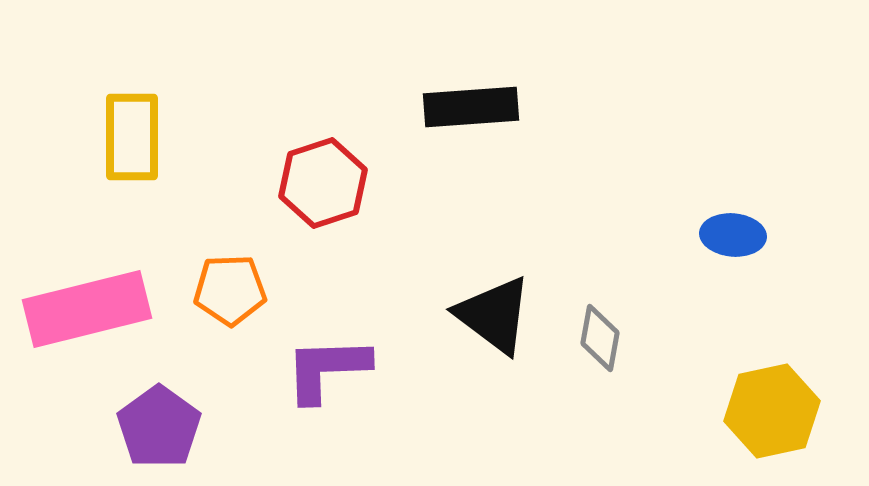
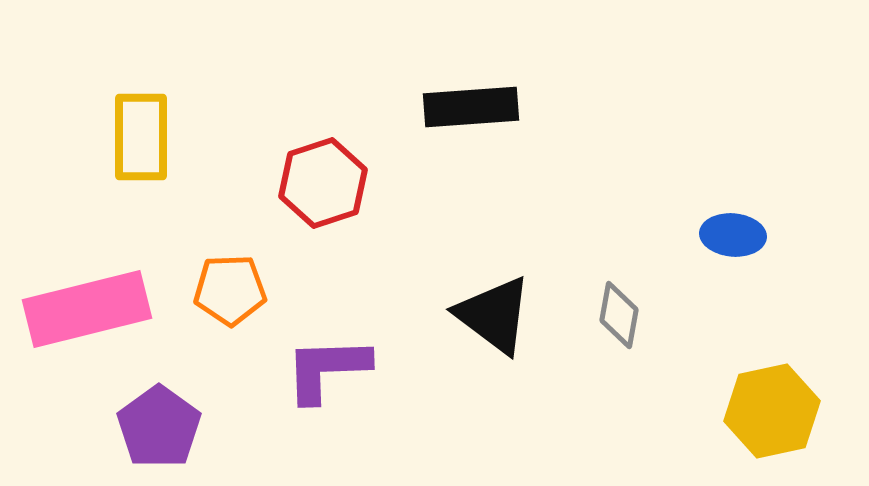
yellow rectangle: moved 9 px right
gray diamond: moved 19 px right, 23 px up
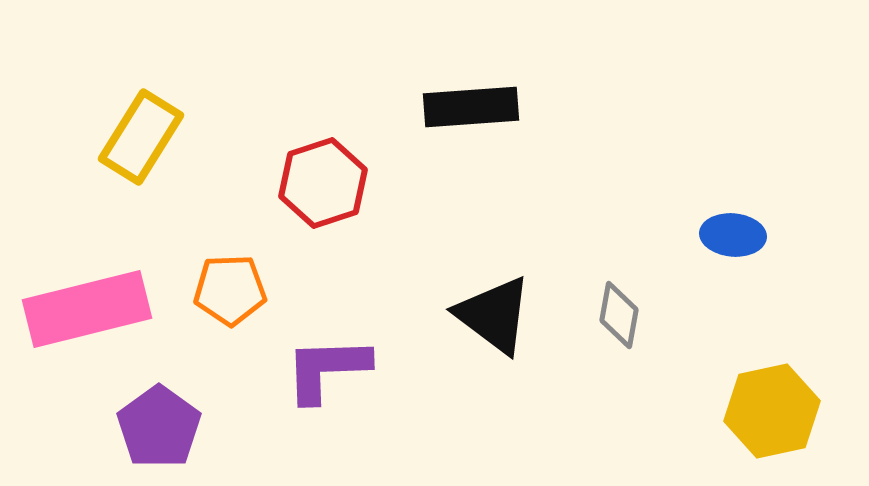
yellow rectangle: rotated 32 degrees clockwise
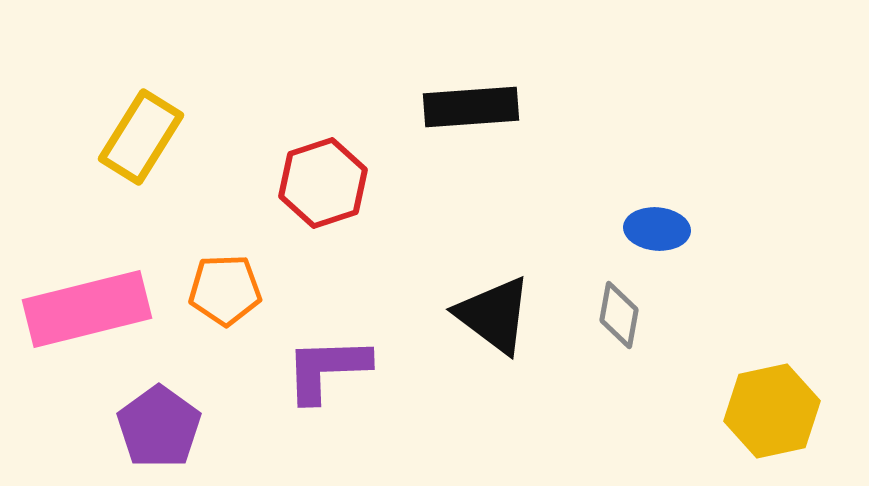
blue ellipse: moved 76 px left, 6 px up
orange pentagon: moved 5 px left
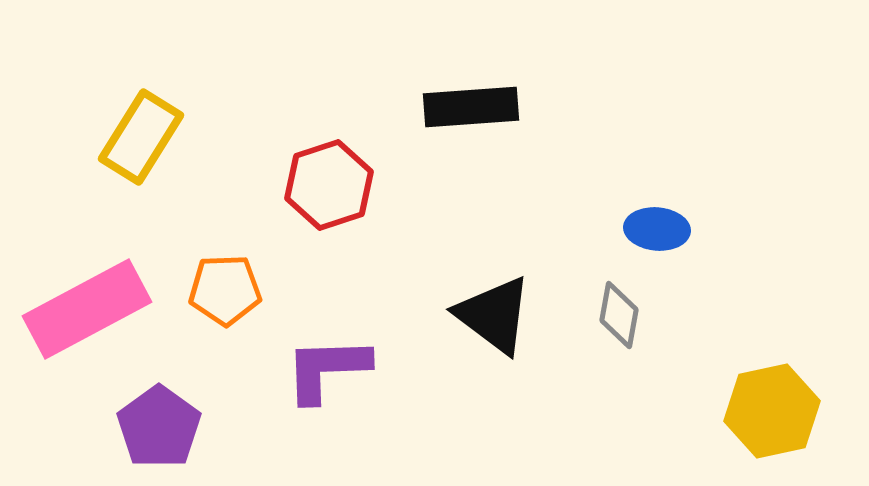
red hexagon: moved 6 px right, 2 px down
pink rectangle: rotated 14 degrees counterclockwise
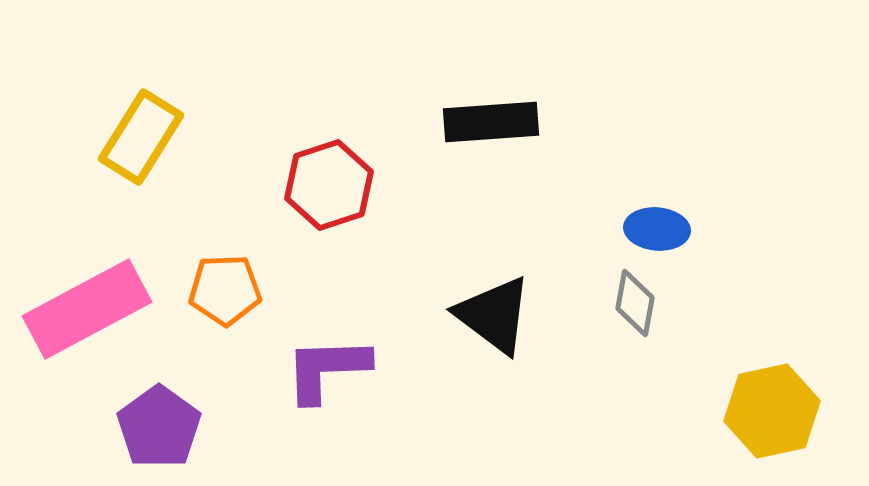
black rectangle: moved 20 px right, 15 px down
gray diamond: moved 16 px right, 12 px up
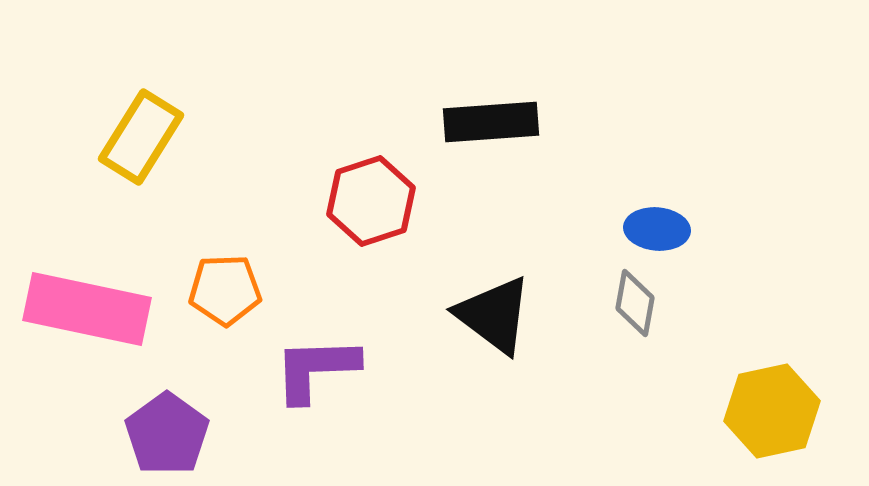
red hexagon: moved 42 px right, 16 px down
pink rectangle: rotated 40 degrees clockwise
purple L-shape: moved 11 px left
purple pentagon: moved 8 px right, 7 px down
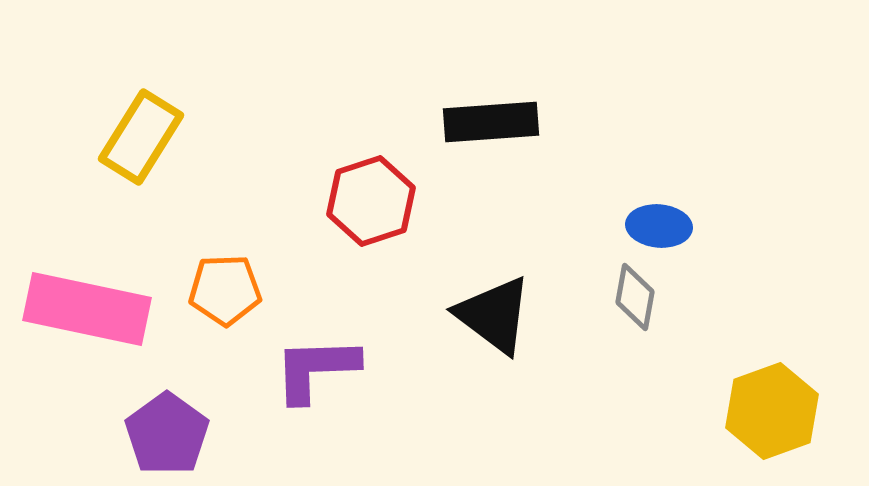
blue ellipse: moved 2 px right, 3 px up
gray diamond: moved 6 px up
yellow hexagon: rotated 8 degrees counterclockwise
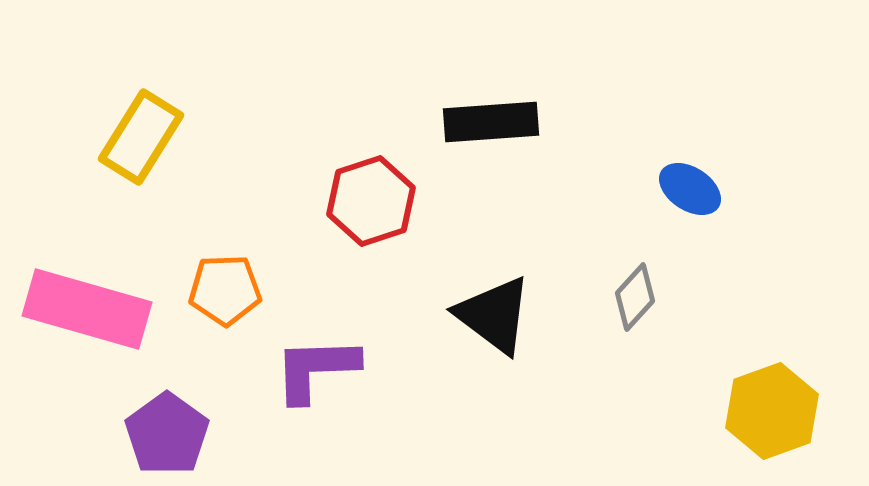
blue ellipse: moved 31 px right, 37 px up; rotated 28 degrees clockwise
gray diamond: rotated 32 degrees clockwise
pink rectangle: rotated 4 degrees clockwise
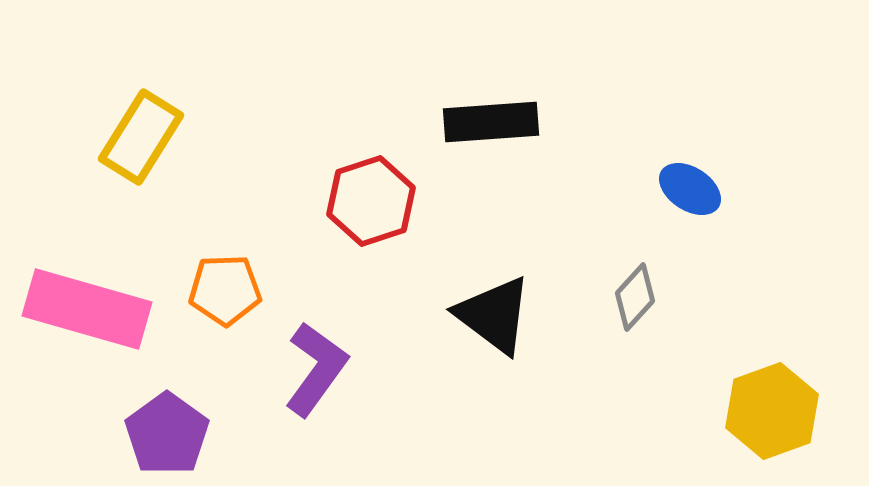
purple L-shape: rotated 128 degrees clockwise
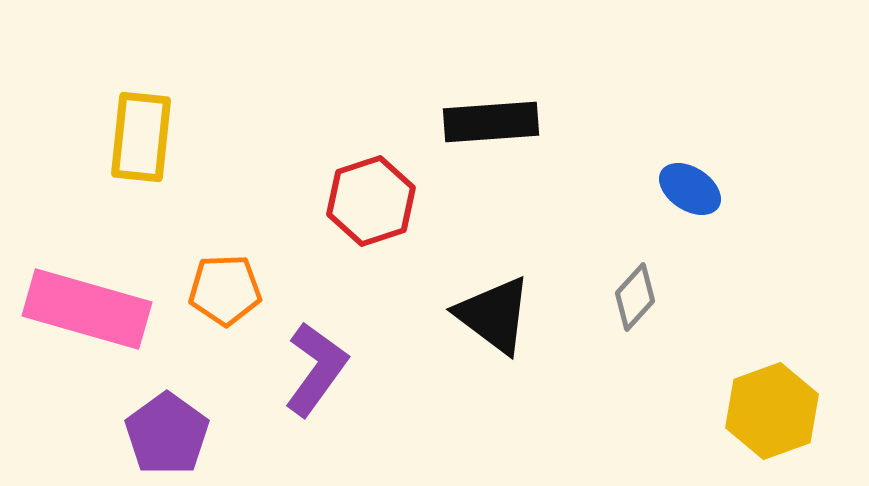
yellow rectangle: rotated 26 degrees counterclockwise
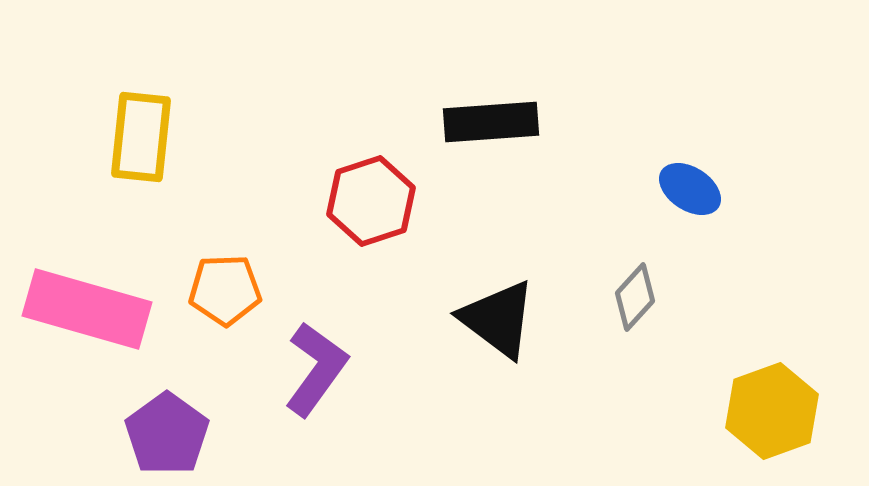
black triangle: moved 4 px right, 4 px down
